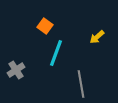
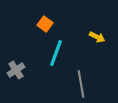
orange square: moved 2 px up
yellow arrow: rotated 112 degrees counterclockwise
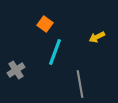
yellow arrow: rotated 126 degrees clockwise
cyan line: moved 1 px left, 1 px up
gray line: moved 1 px left
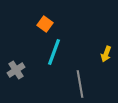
yellow arrow: moved 9 px right, 17 px down; rotated 42 degrees counterclockwise
cyan line: moved 1 px left
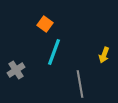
yellow arrow: moved 2 px left, 1 px down
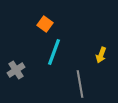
yellow arrow: moved 3 px left
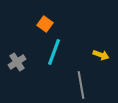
yellow arrow: rotated 91 degrees counterclockwise
gray cross: moved 1 px right, 8 px up
gray line: moved 1 px right, 1 px down
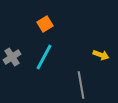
orange square: rotated 21 degrees clockwise
cyan line: moved 10 px left, 5 px down; rotated 8 degrees clockwise
gray cross: moved 5 px left, 5 px up
